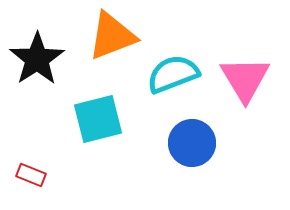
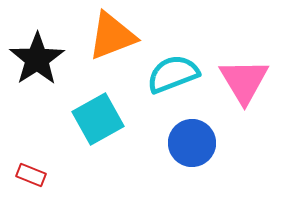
pink triangle: moved 1 px left, 2 px down
cyan square: rotated 15 degrees counterclockwise
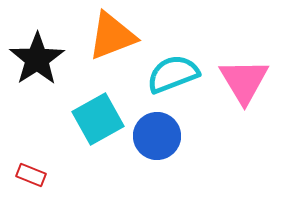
blue circle: moved 35 px left, 7 px up
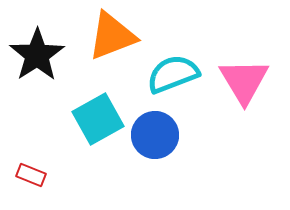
black star: moved 4 px up
blue circle: moved 2 px left, 1 px up
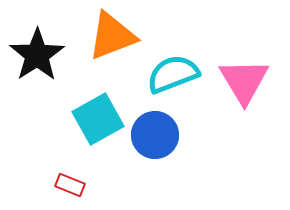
red rectangle: moved 39 px right, 10 px down
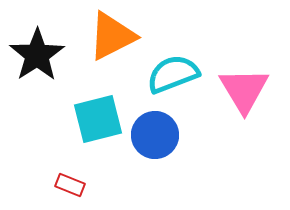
orange triangle: rotated 6 degrees counterclockwise
pink triangle: moved 9 px down
cyan square: rotated 15 degrees clockwise
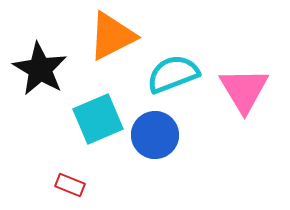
black star: moved 3 px right, 14 px down; rotated 8 degrees counterclockwise
cyan square: rotated 9 degrees counterclockwise
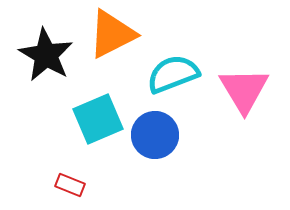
orange triangle: moved 2 px up
black star: moved 6 px right, 14 px up
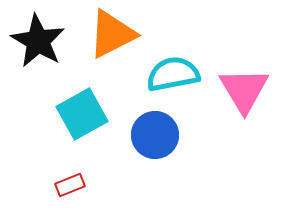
black star: moved 8 px left, 14 px up
cyan semicircle: rotated 10 degrees clockwise
cyan square: moved 16 px left, 5 px up; rotated 6 degrees counterclockwise
red rectangle: rotated 44 degrees counterclockwise
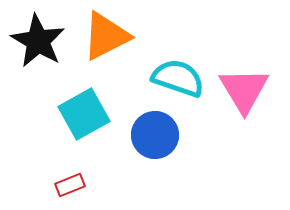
orange triangle: moved 6 px left, 2 px down
cyan semicircle: moved 5 px right, 4 px down; rotated 30 degrees clockwise
cyan square: moved 2 px right
